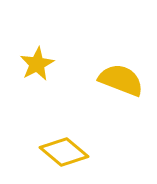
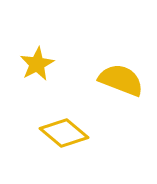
yellow diamond: moved 19 px up
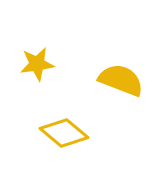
yellow star: rotated 20 degrees clockwise
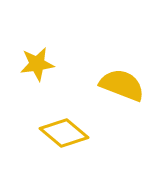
yellow semicircle: moved 1 px right, 5 px down
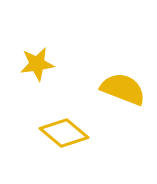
yellow semicircle: moved 1 px right, 4 px down
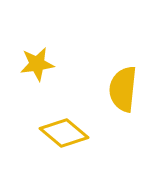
yellow semicircle: rotated 105 degrees counterclockwise
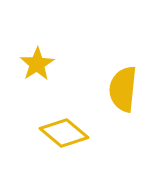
yellow star: rotated 24 degrees counterclockwise
